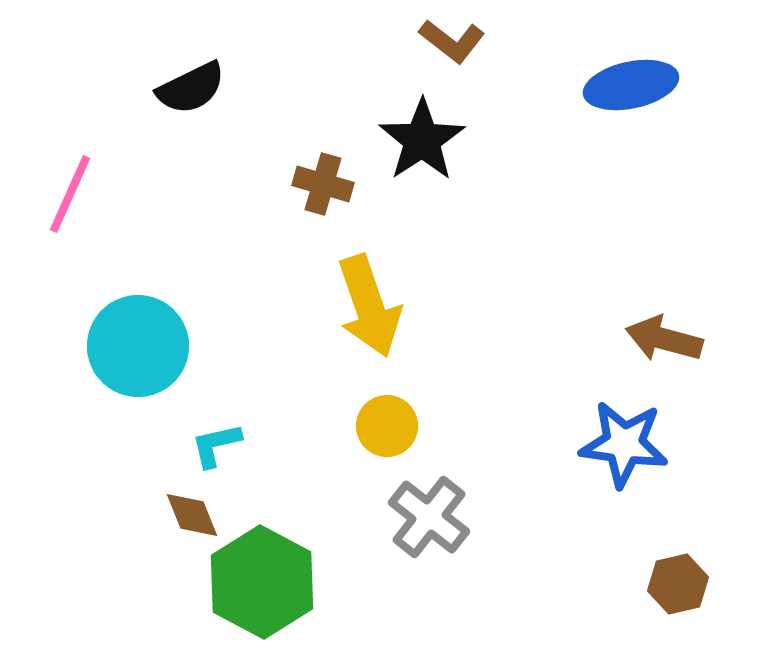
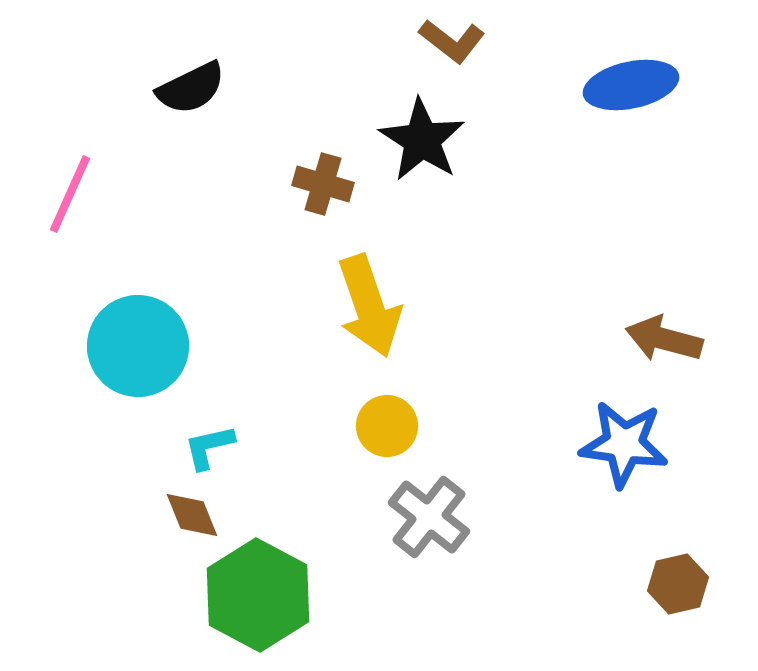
black star: rotated 6 degrees counterclockwise
cyan L-shape: moved 7 px left, 2 px down
green hexagon: moved 4 px left, 13 px down
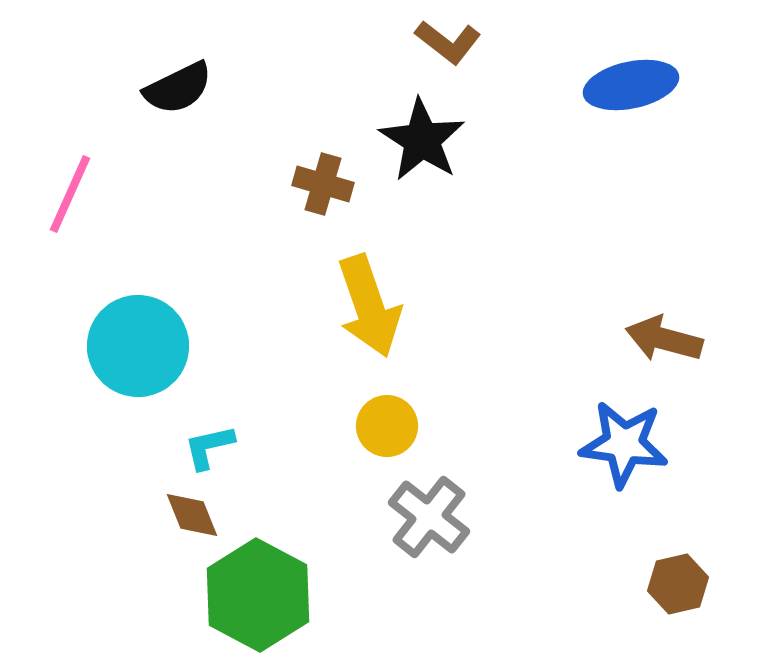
brown L-shape: moved 4 px left, 1 px down
black semicircle: moved 13 px left
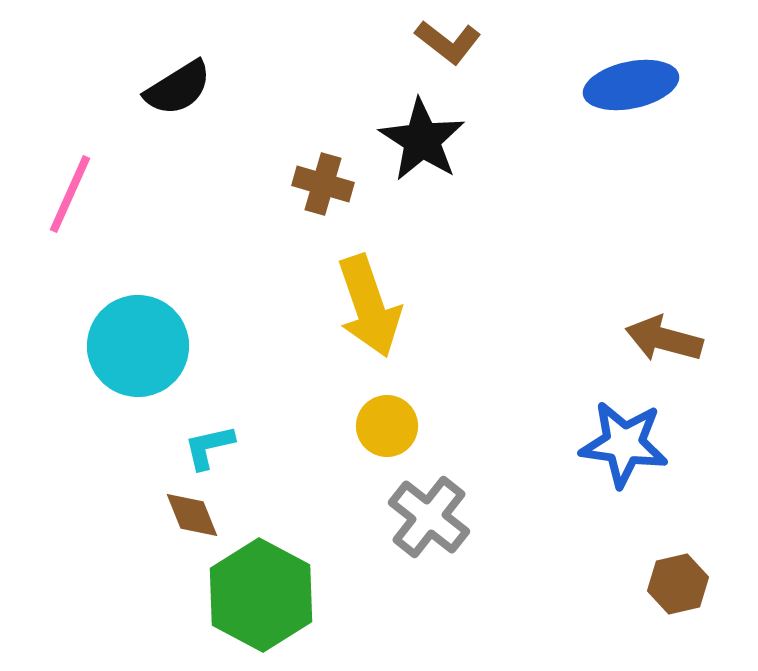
black semicircle: rotated 6 degrees counterclockwise
green hexagon: moved 3 px right
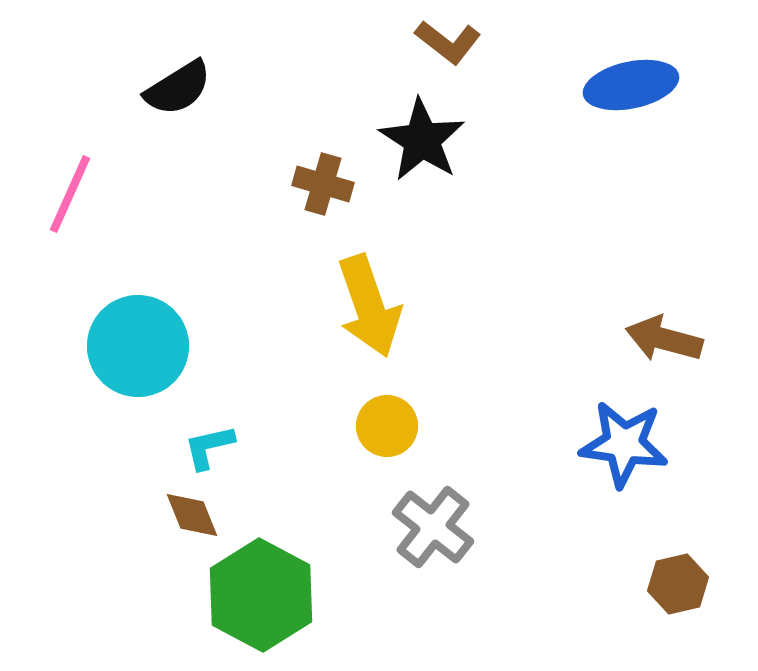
gray cross: moved 4 px right, 10 px down
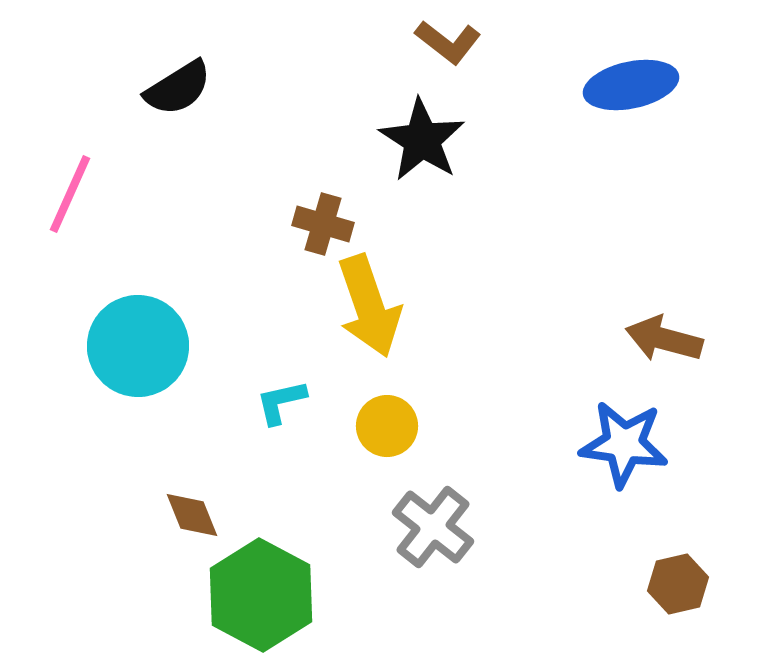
brown cross: moved 40 px down
cyan L-shape: moved 72 px right, 45 px up
